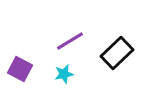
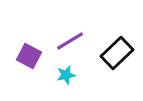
purple square: moved 9 px right, 13 px up
cyan star: moved 2 px right, 1 px down
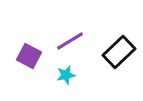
black rectangle: moved 2 px right, 1 px up
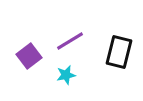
black rectangle: rotated 32 degrees counterclockwise
purple square: rotated 25 degrees clockwise
